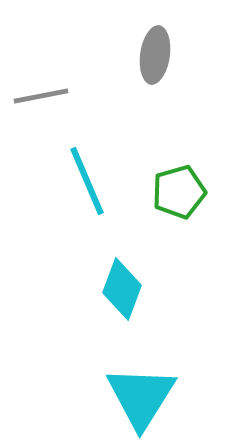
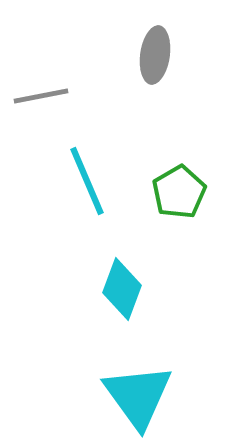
green pentagon: rotated 14 degrees counterclockwise
cyan triangle: moved 3 px left, 1 px up; rotated 8 degrees counterclockwise
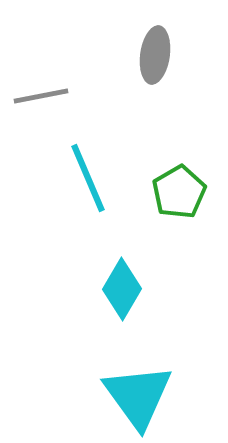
cyan line: moved 1 px right, 3 px up
cyan diamond: rotated 10 degrees clockwise
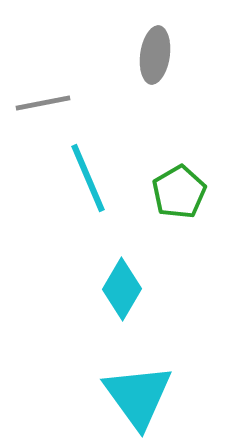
gray line: moved 2 px right, 7 px down
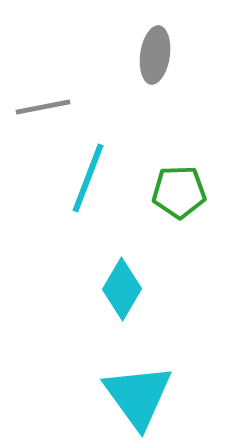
gray line: moved 4 px down
cyan line: rotated 44 degrees clockwise
green pentagon: rotated 28 degrees clockwise
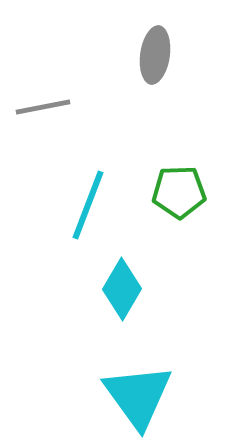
cyan line: moved 27 px down
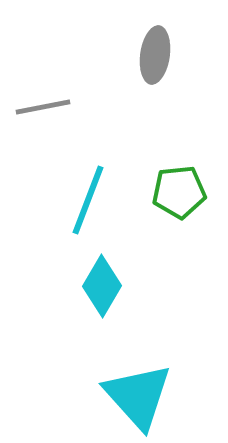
green pentagon: rotated 4 degrees counterclockwise
cyan line: moved 5 px up
cyan diamond: moved 20 px left, 3 px up
cyan triangle: rotated 6 degrees counterclockwise
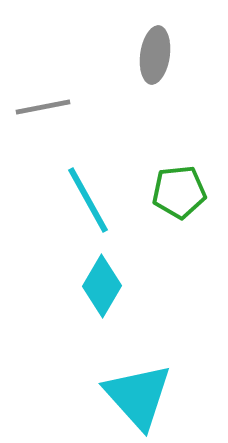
cyan line: rotated 50 degrees counterclockwise
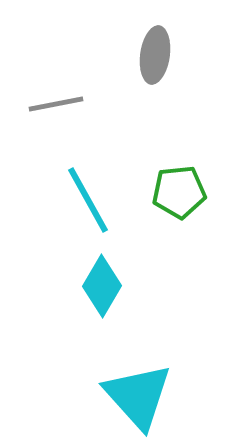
gray line: moved 13 px right, 3 px up
